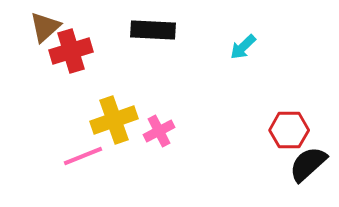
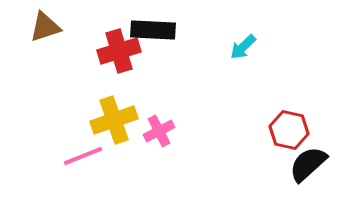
brown triangle: rotated 24 degrees clockwise
red cross: moved 48 px right
red hexagon: rotated 12 degrees clockwise
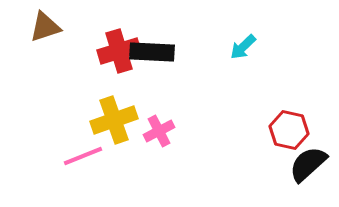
black rectangle: moved 1 px left, 22 px down
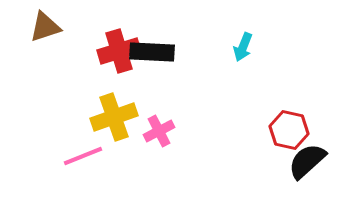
cyan arrow: rotated 24 degrees counterclockwise
yellow cross: moved 3 px up
black semicircle: moved 1 px left, 3 px up
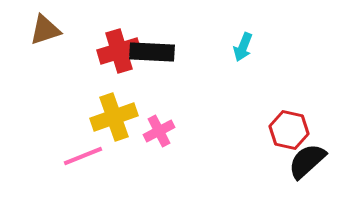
brown triangle: moved 3 px down
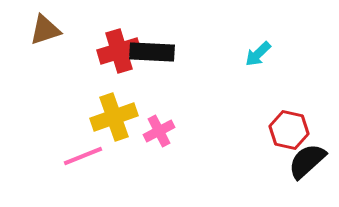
cyan arrow: moved 15 px right, 7 px down; rotated 24 degrees clockwise
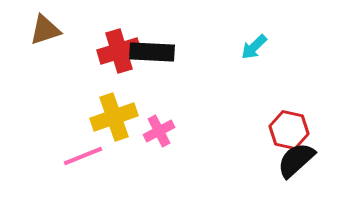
cyan arrow: moved 4 px left, 7 px up
black semicircle: moved 11 px left, 1 px up
